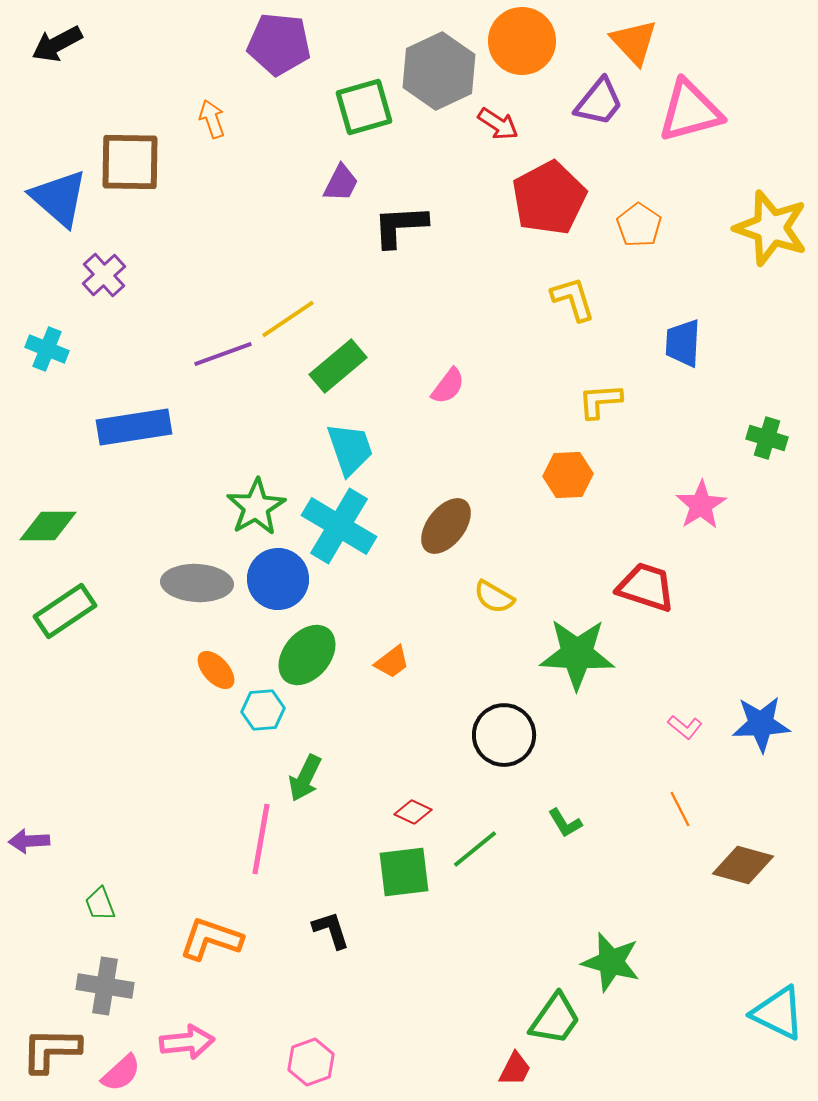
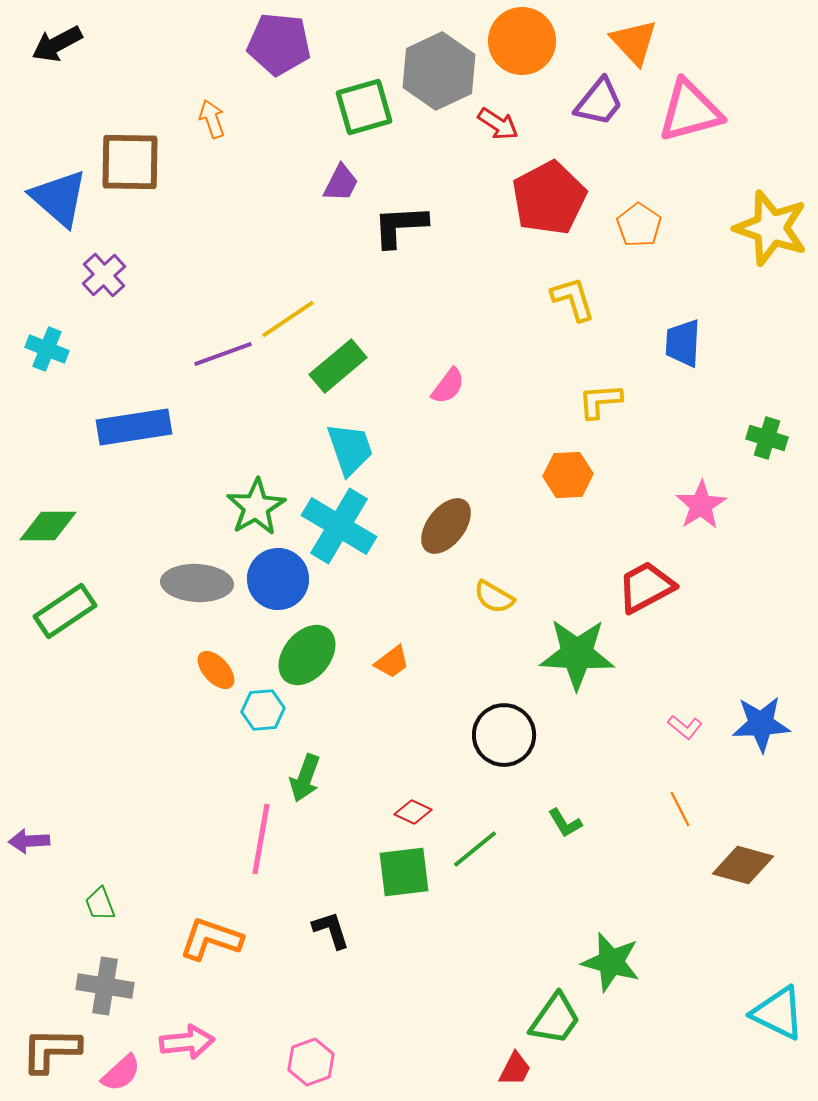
red trapezoid at (646, 587): rotated 46 degrees counterclockwise
green arrow at (305, 778): rotated 6 degrees counterclockwise
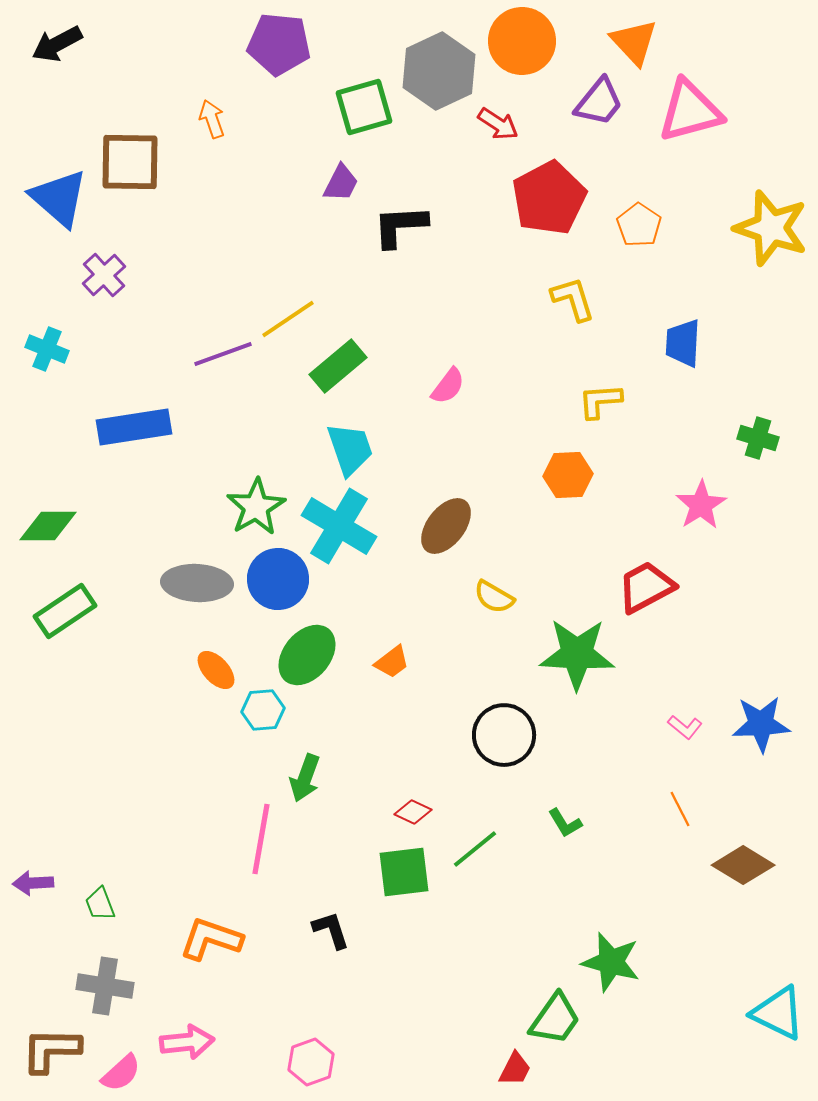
green cross at (767, 438): moved 9 px left
purple arrow at (29, 841): moved 4 px right, 42 px down
brown diamond at (743, 865): rotated 16 degrees clockwise
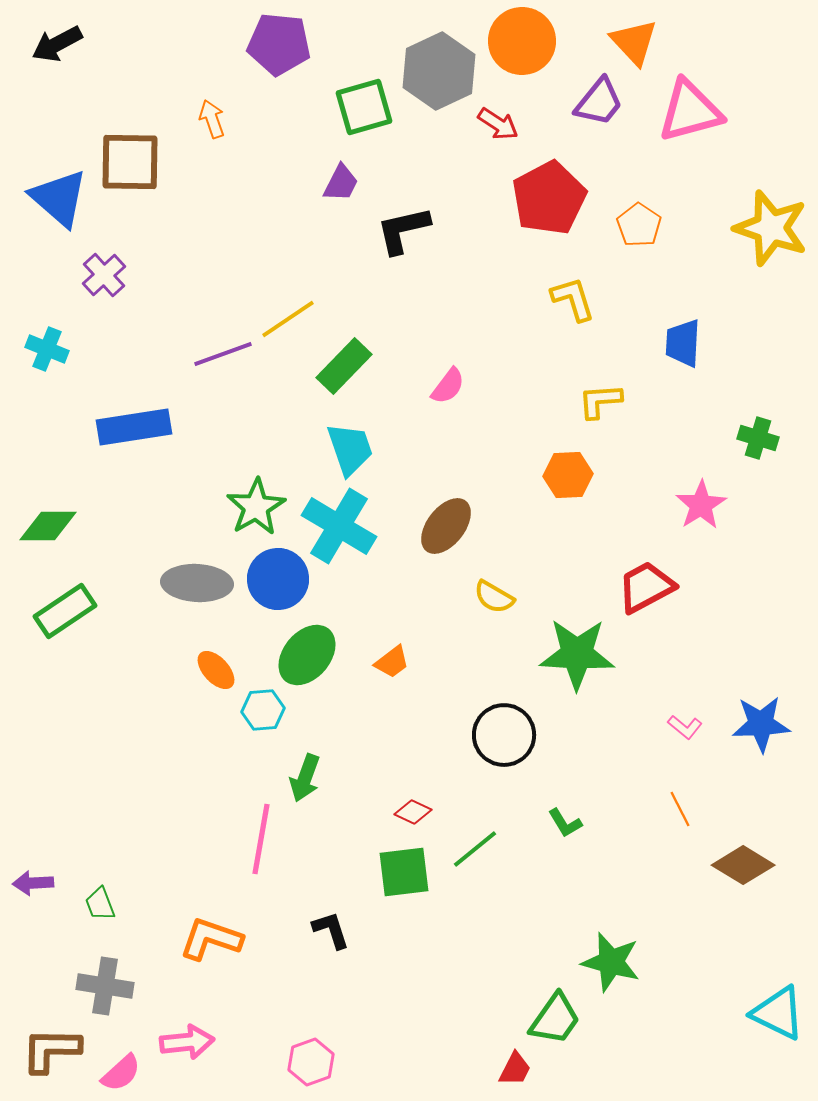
black L-shape at (400, 226): moved 3 px right, 4 px down; rotated 10 degrees counterclockwise
green rectangle at (338, 366): moved 6 px right; rotated 6 degrees counterclockwise
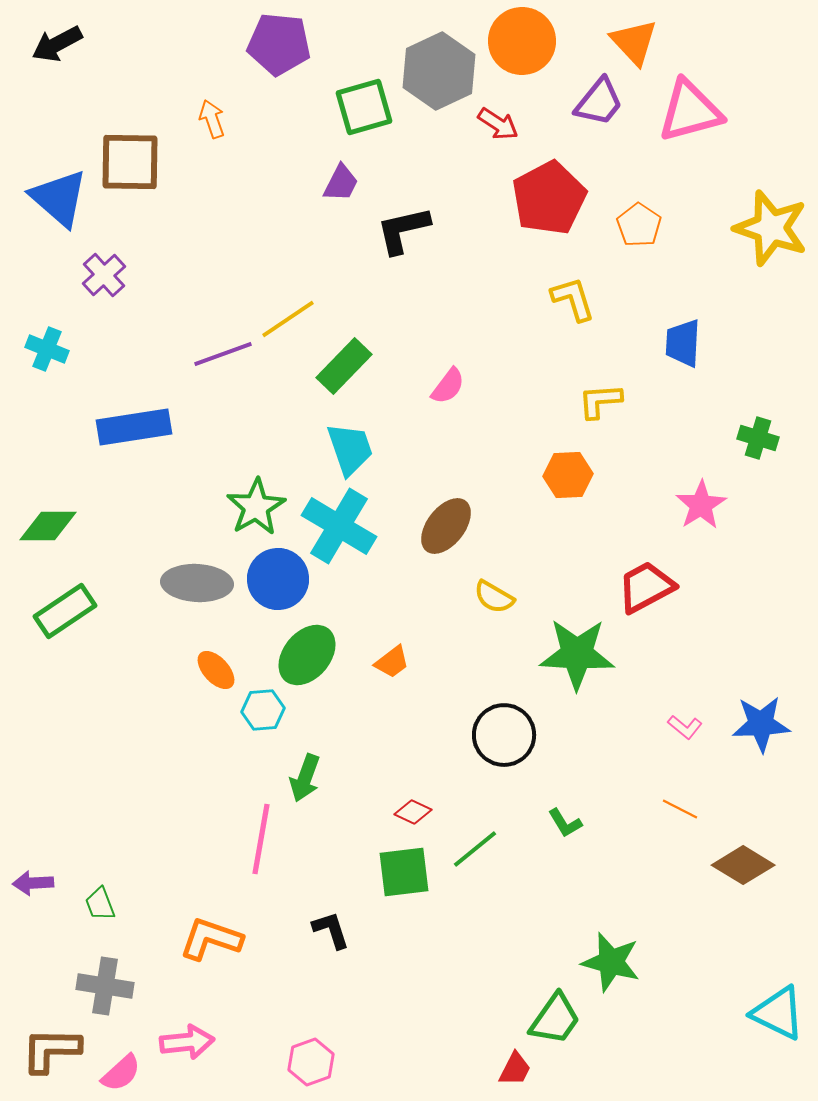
orange line at (680, 809): rotated 36 degrees counterclockwise
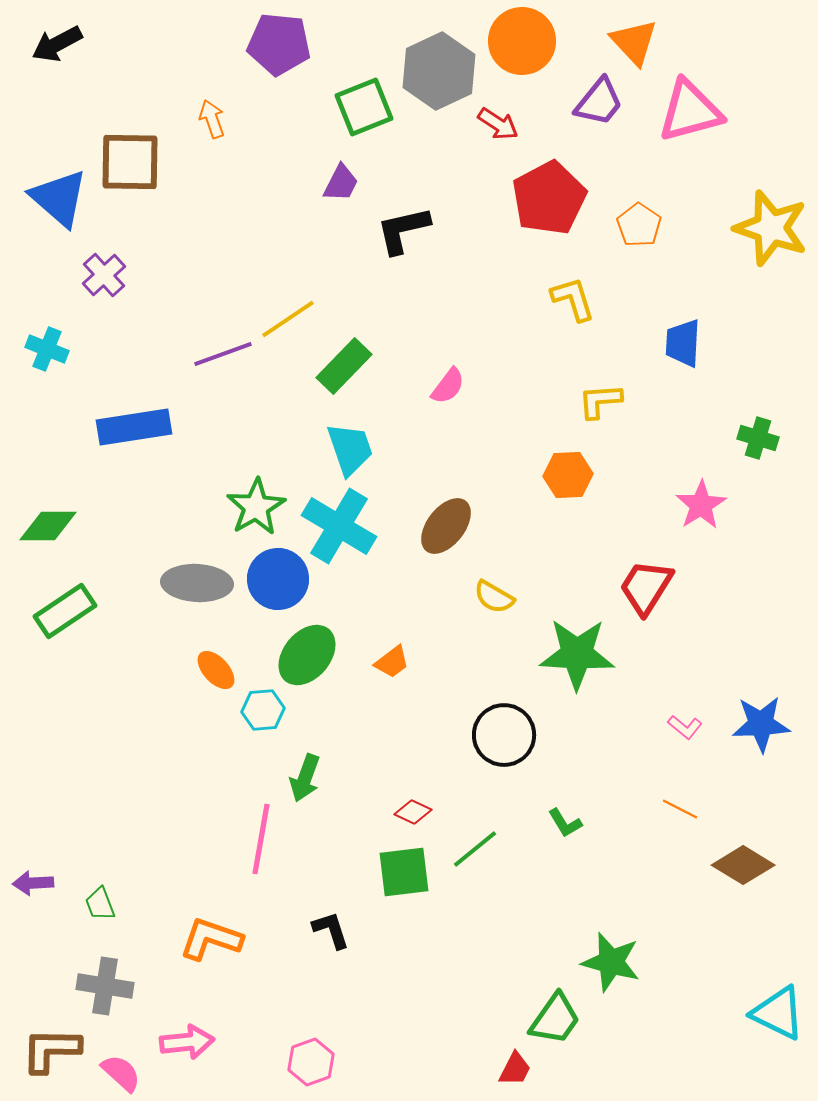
green square at (364, 107): rotated 6 degrees counterclockwise
red trapezoid at (646, 587): rotated 30 degrees counterclockwise
pink semicircle at (121, 1073): rotated 96 degrees counterclockwise
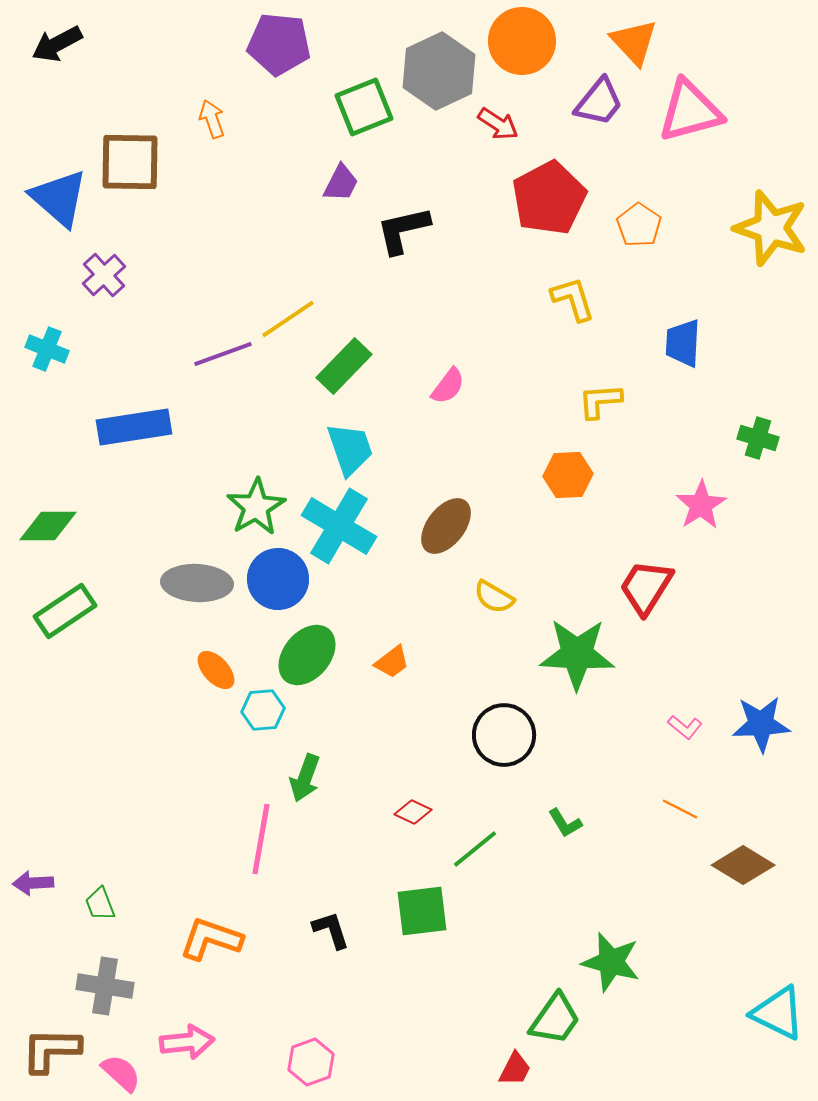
green square at (404, 872): moved 18 px right, 39 px down
